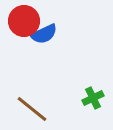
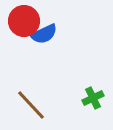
brown line: moved 1 px left, 4 px up; rotated 8 degrees clockwise
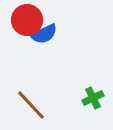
red circle: moved 3 px right, 1 px up
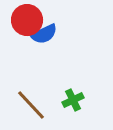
green cross: moved 20 px left, 2 px down
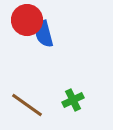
blue semicircle: rotated 100 degrees clockwise
brown line: moved 4 px left; rotated 12 degrees counterclockwise
